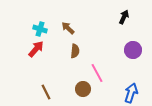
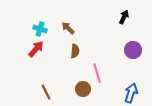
pink line: rotated 12 degrees clockwise
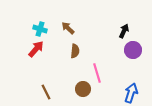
black arrow: moved 14 px down
